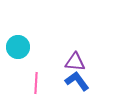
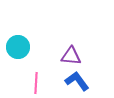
purple triangle: moved 4 px left, 6 px up
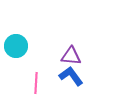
cyan circle: moved 2 px left, 1 px up
blue L-shape: moved 6 px left, 5 px up
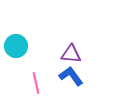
purple triangle: moved 2 px up
pink line: rotated 15 degrees counterclockwise
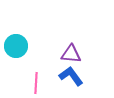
pink line: rotated 15 degrees clockwise
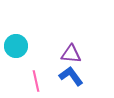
pink line: moved 2 px up; rotated 15 degrees counterclockwise
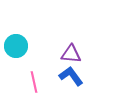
pink line: moved 2 px left, 1 px down
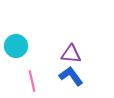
pink line: moved 2 px left, 1 px up
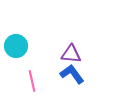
blue L-shape: moved 1 px right, 2 px up
